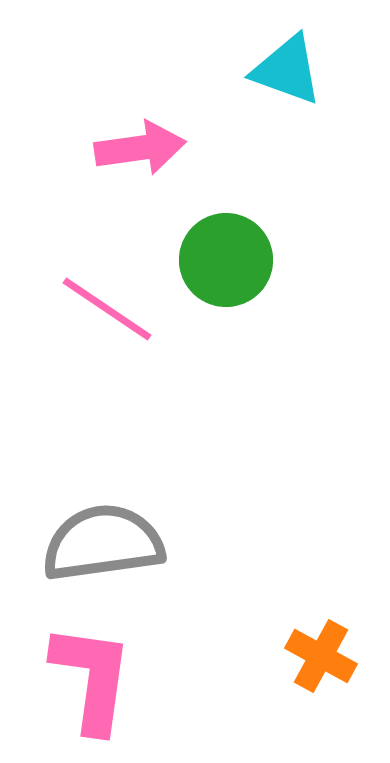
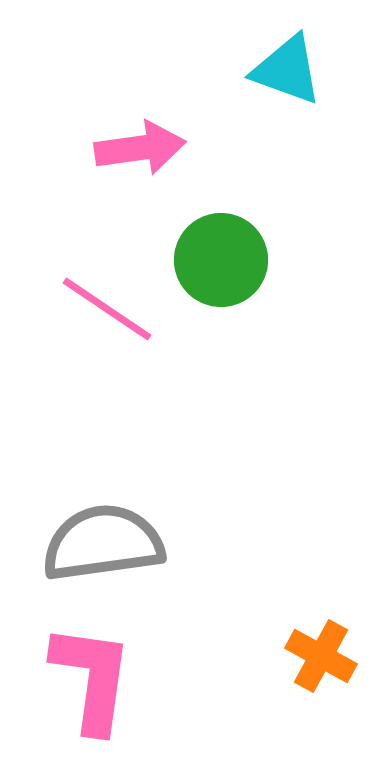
green circle: moved 5 px left
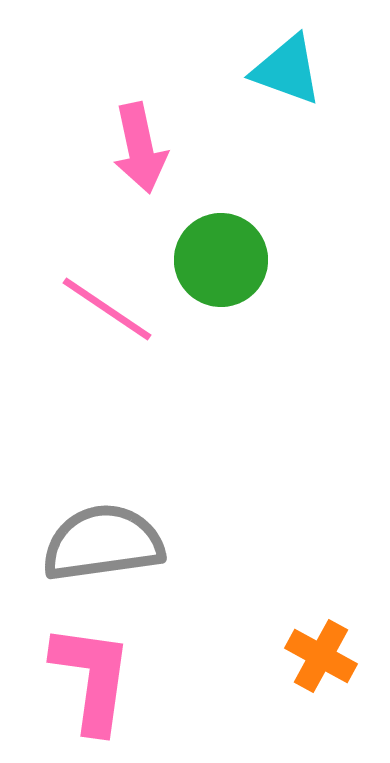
pink arrow: rotated 86 degrees clockwise
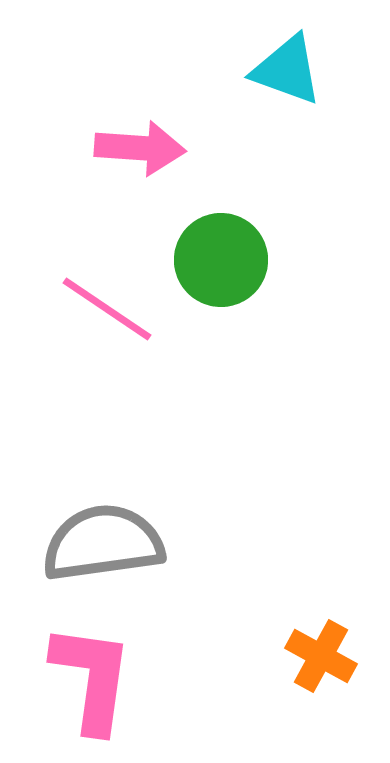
pink arrow: rotated 74 degrees counterclockwise
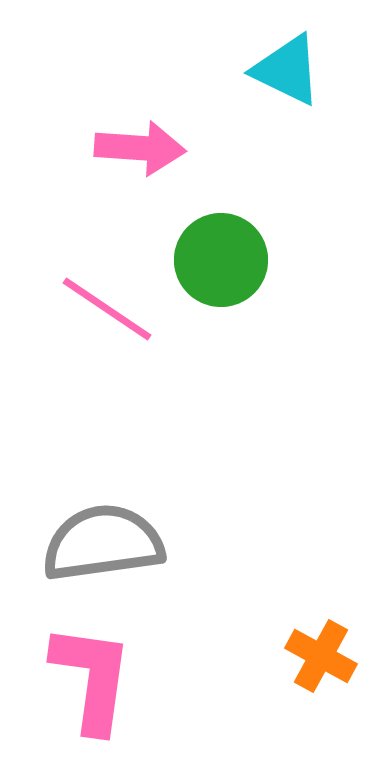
cyan triangle: rotated 6 degrees clockwise
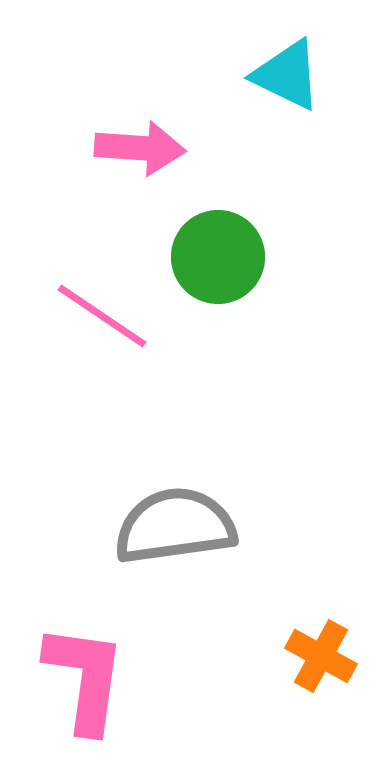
cyan triangle: moved 5 px down
green circle: moved 3 px left, 3 px up
pink line: moved 5 px left, 7 px down
gray semicircle: moved 72 px right, 17 px up
pink L-shape: moved 7 px left
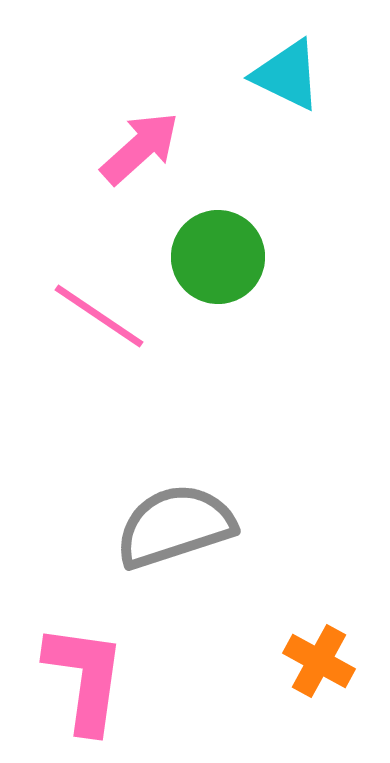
pink arrow: rotated 46 degrees counterclockwise
pink line: moved 3 px left
gray semicircle: rotated 10 degrees counterclockwise
orange cross: moved 2 px left, 5 px down
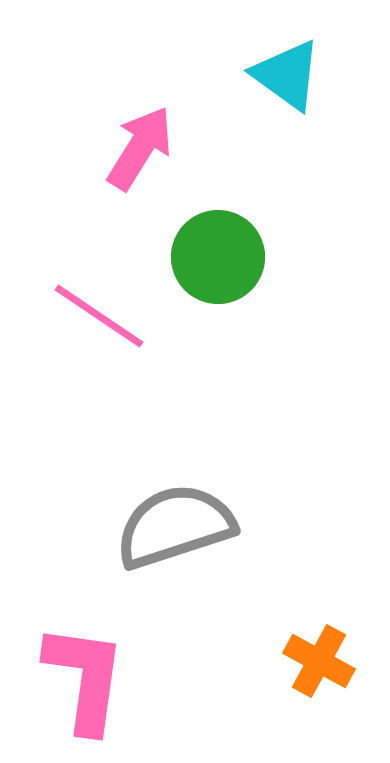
cyan triangle: rotated 10 degrees clockwise
pink arrow: rotated 16 degrees counterclockwise
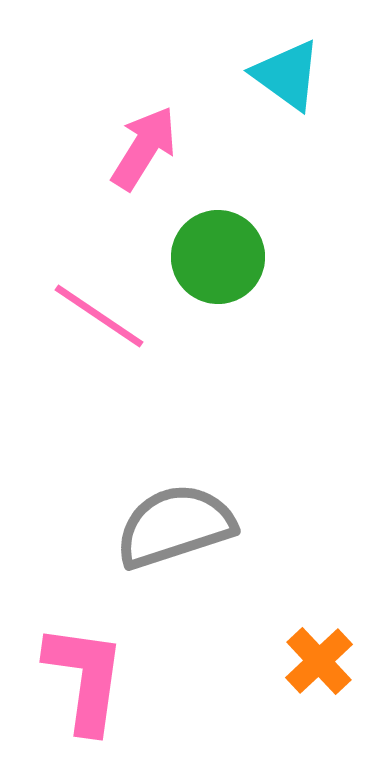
pink arrow: moved 4 px right
orange cross: rotated 18 degrees clockwise
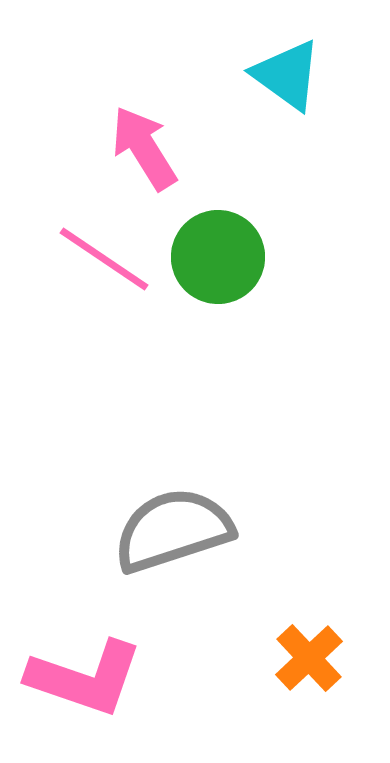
pink arrow: rotated 64 degrees counterclockwise
pink line: moved 5 px right, 57 px up
gray semicircle: moved 2 px left, 4 px down
orange cross: moved 10 px left, 3 px up
pink L-shape: rotated 101 degrees clockwise
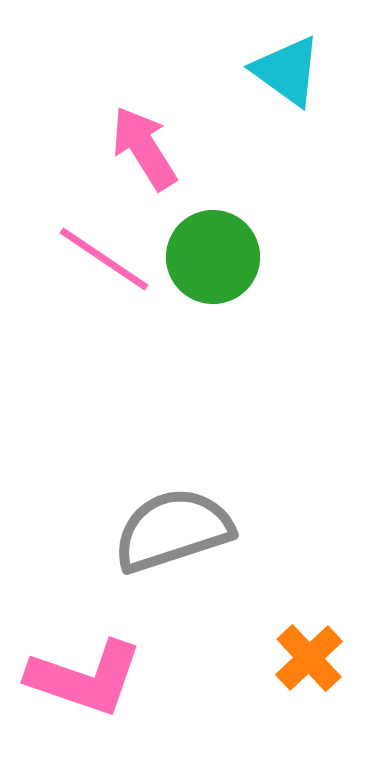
cyan triangle: moved 4 px up
green circle: moved 5 px left
